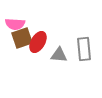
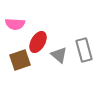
brown square: moved 2 px left, 22 px down
gray rectangle: moved 1 px down; rotated 10 degrees counterclockwise
gray triangle: rotated 36 degrees clockwise
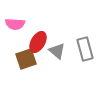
gray rectangle: moved 1 px right, 1 px up
gray triangle: moved 2 px left, 4 px up
brown square: moved 6 px right, 1 px up
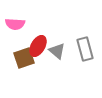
red ellipse: moved 4 px down
brown square: moved 2 px left, 1 px up
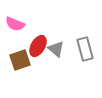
pink semicircle: rotated 18 degrees clockwise
gray triangle: moved 1 px left, 2 px up
brown square: moved 4 px left, 2 px down
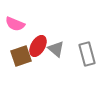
gray rectangle: moved 2 px right, 5 px down
brown square: moved 1 px right, 4 px up
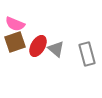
brown square: moved 6 px left, 14 px up
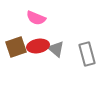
pink semicircle: moved 21 px right, 6 px up
brown square: moved 1 px right, 5 px down
red ellipse: rotated 50 degrees clockwise
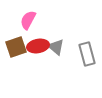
pink semicircle: moved 8 px left, 2 px down; rotated 96 degrees clockwise
gray triangle: moved 2 px up
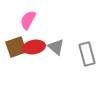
red ellipse: moved 4 px left, 1 px down
